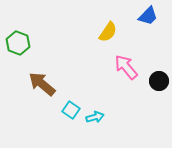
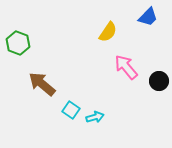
blue trapezoid: moved 1 px down
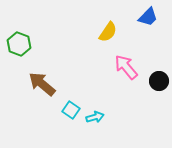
green hexagon: moved 1 px right, 1 px down
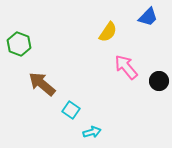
cyan arrow: moved 3 px left, 15 px down
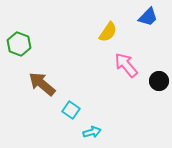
pink arrow: moved 2 px up
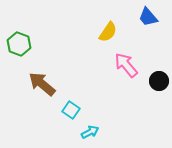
blue trapezoid: rotated 95 degrees clockwise
cyan arrow: moved 2 px left; rotated 12 degrees counterclockwise
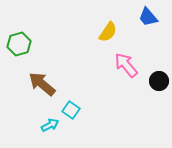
green hexagon: rotated 25 degrees clockwise
cyan arrow: moved 40 px left, 7 px up
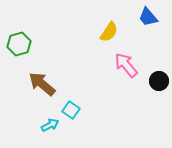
yellow semicircle: moved 1 px right
